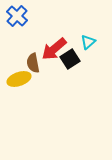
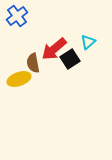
blue cross: rotated 10 degrees clockwise
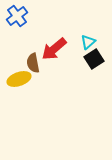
black square: moved 24 px right
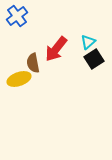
red arrow: moved 2 px right; rotated 12 degrees counterclockwise
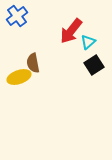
red arrow: moved 15 px right, 18 px up
black square: moved 6 px down
yellow ellipse: moved 2 px up
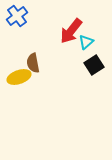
cyan triangle: moved 2 px left
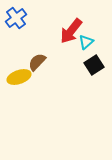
blue cross: moved 1 px left, 2 px down
brown semicircle: moved 4 px right, 1 px up; rotated 54 degrees clockwise
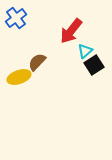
cyan triangle: moved 1 px left, 9 px down
